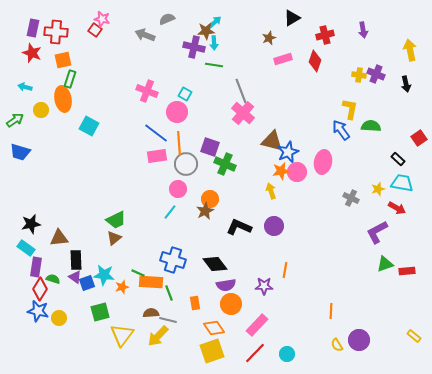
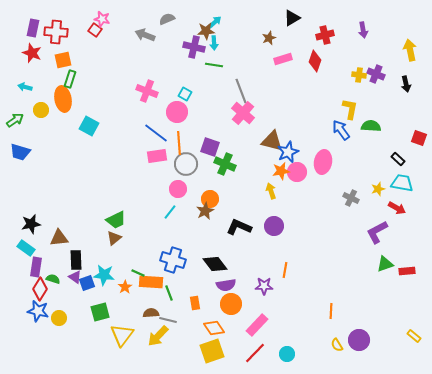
red square at (419, 138): rotated 35 degrees counterclockwise
orange star at (122, 287): moved 3 px right; rotated 16 degrees counterclockwise
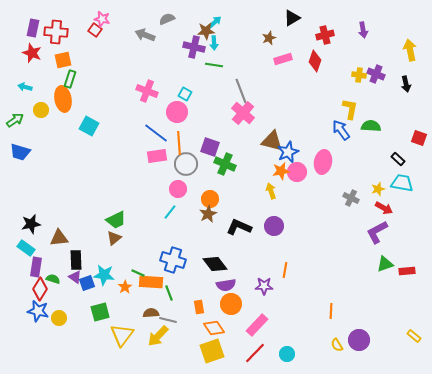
red arrow at (397, 208): moved 13 px left
brown star at (205, 211): moved 3 px right, 3 px down
orange rectangle at (195, 303): moved 4 px right, 4 px down
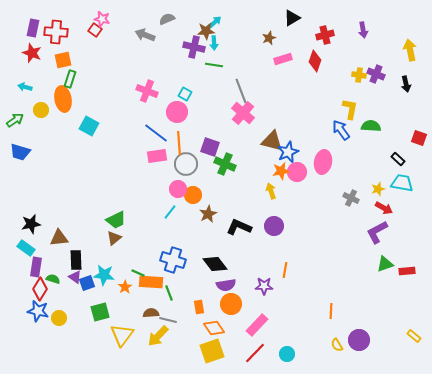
orange circle at (210, 199): moved 17 px left, 4 px up
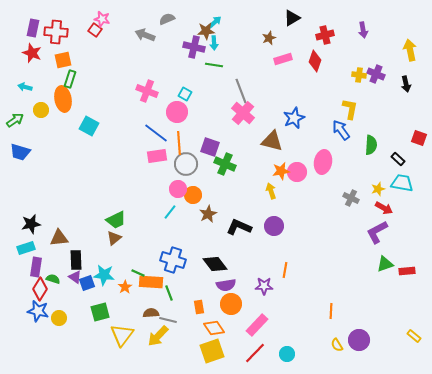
green semicircle at (371, 126): moved 19 px down; rotated 90 degrees clockwise
blue star at (288, 152): moved 6 px right, 34 px up
cyan rectangle at (26, 248): rotated 54 degrees counterclockwise
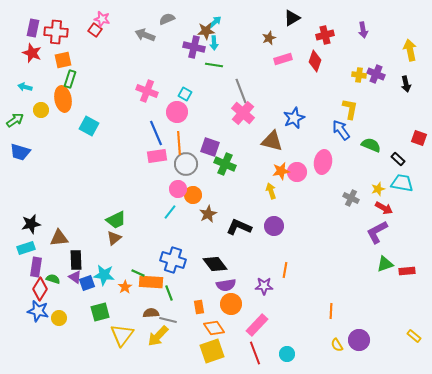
blue line at (156, 133): rotated 30 degrees clockwise
green semicircle at (371, 145): rotated 72 degrees counterclockwise
red line at (255, 353): rotated 65 degrees counterclockwise
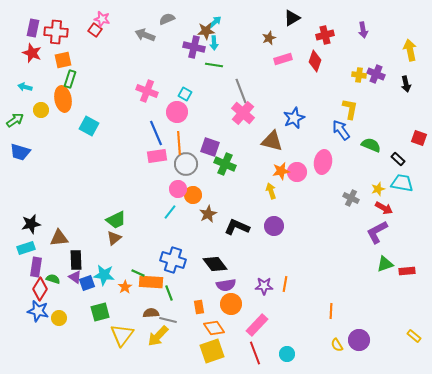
black L-shape at (239, 227): moved 2 px left
orange line at (285, 270): moved 14 px down
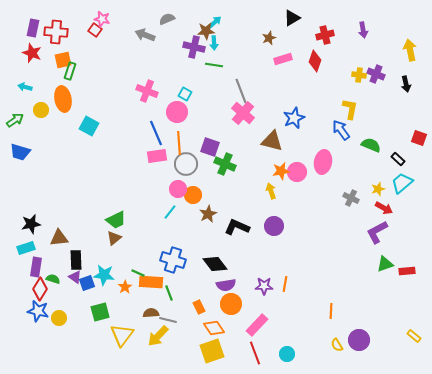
green rectangle at (70, 79): moved 8 px up
cyan trapezoid at (402, 183): rotated 50 degrees counterclockwise
orange rectangle at (199, 307): rotated 16 degrees counterclockwise
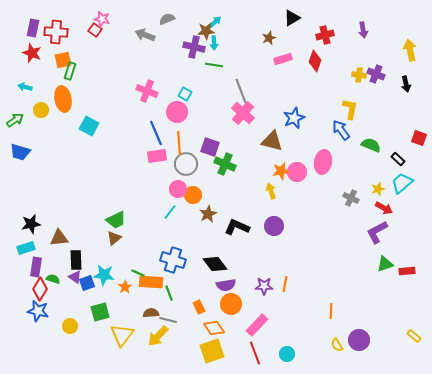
yellow circle at (59, 318): moved 11 px right, 8 px down
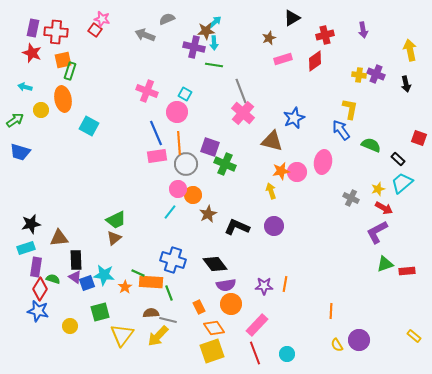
red diamond at (315, 61): rotated 35 degrees clockwise
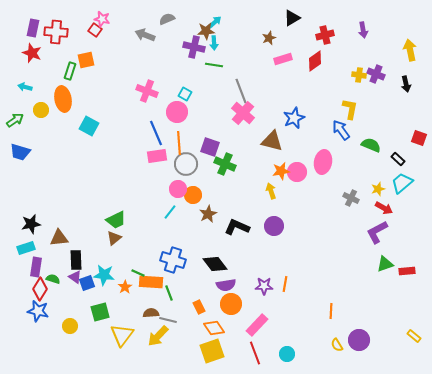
orange square at (63, 60): moved 23 px right
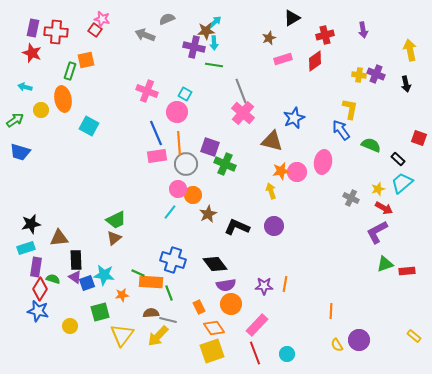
orange star at (125, 287): moved 3 px left, 8 px down; rotated 24 degrees clockwise
